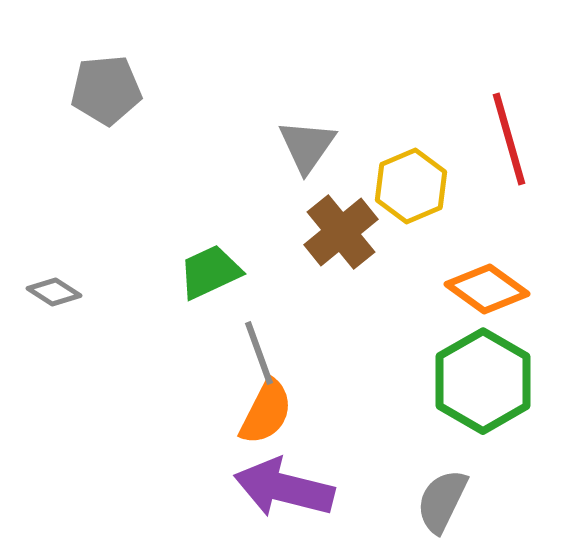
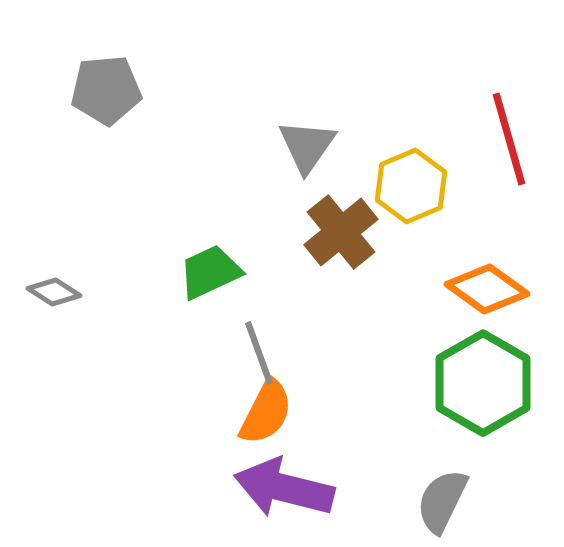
green hexagon: moved 2 px down
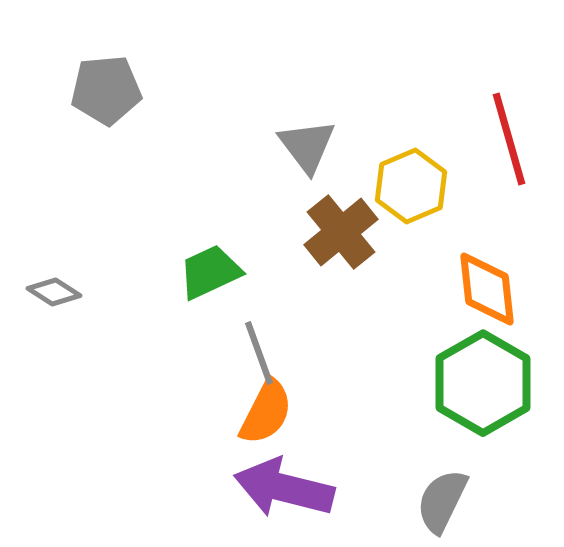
gray triangle: rotated 12 degrees counterclockwise
orange diamond: rotated 48 degrees clockwise
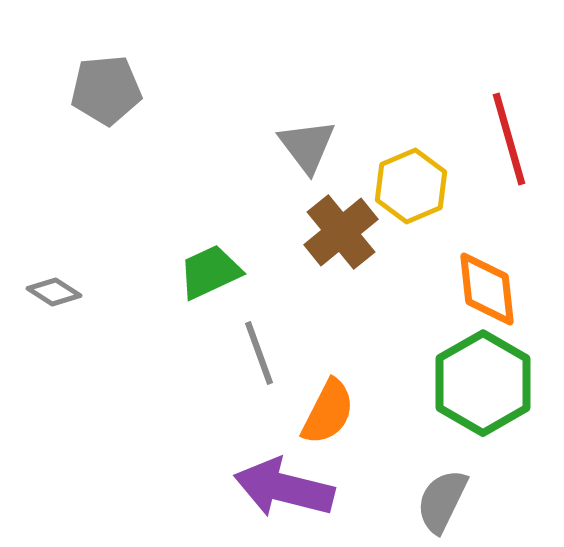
orange semicircle: moved 62 px right
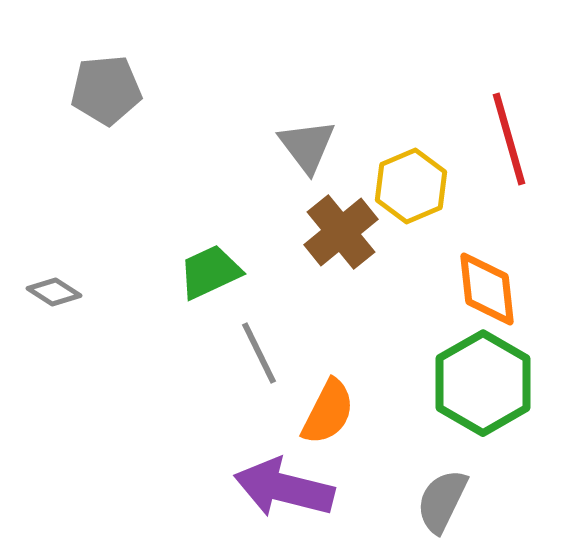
gray line: rotated 6 degrees counterclockwise
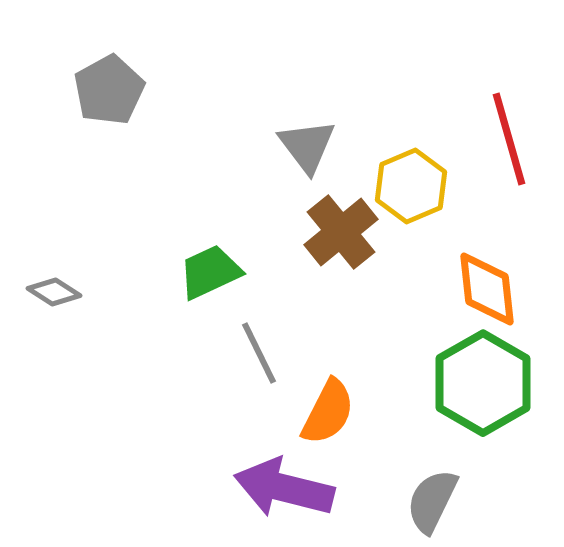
gray pentagon: moved 3 px right; rotated 24 degrees counterclockwise
gray semicircle: moved 10 px left
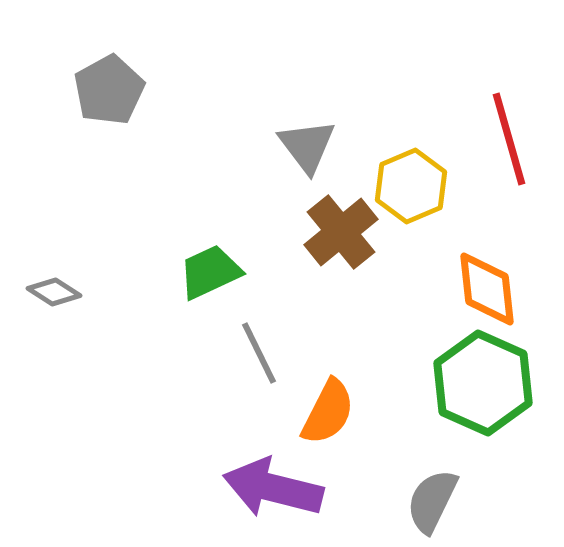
green hexagon: rotated 6 degrees counterclockwise
purple arrow: moved 11 px left
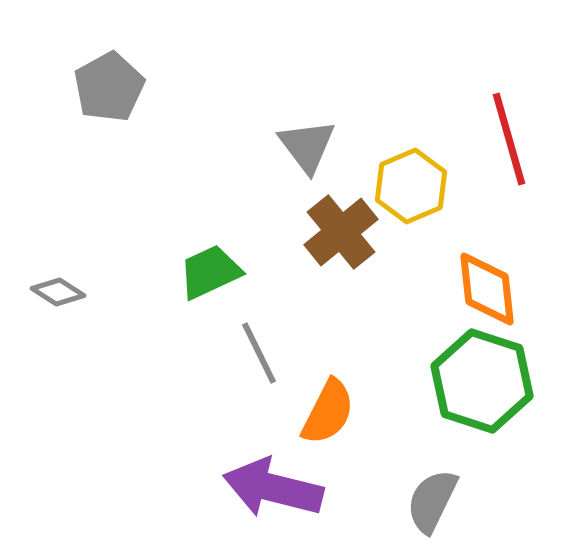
gray pentagon: moved 3 px up
gray diamond: moved 4 px right
green hexagon: moved 1 px left, 2 px up; rotated 6 degrees counterclockwise
